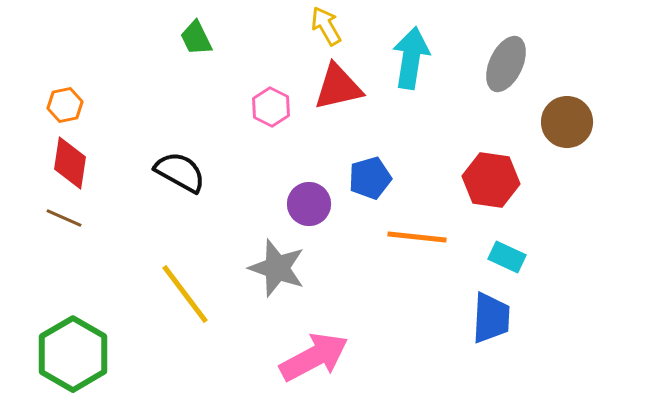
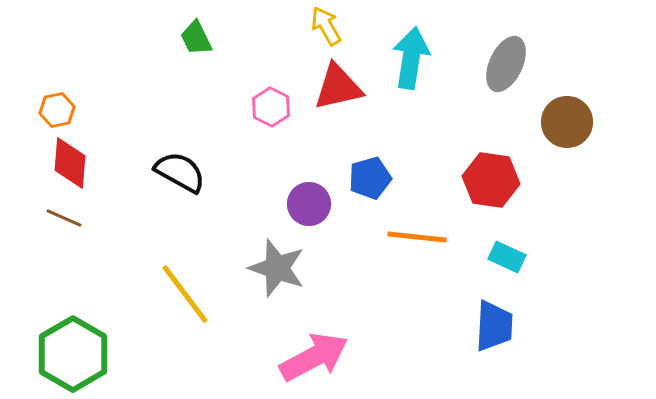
orange hexagon: moved 8 px left, 5 px down
red diamond: rotated 4 degrees counterclockwise
blue trapezoid: moved 3 px right, 8 px down
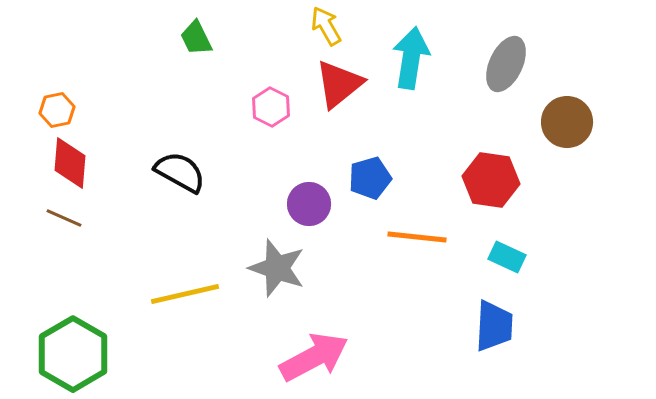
red triangle: moved 1 px right, 3 px up; rotated 26 degrees counterclockwise
yellow line: rotated 66 degrees counterclockwise
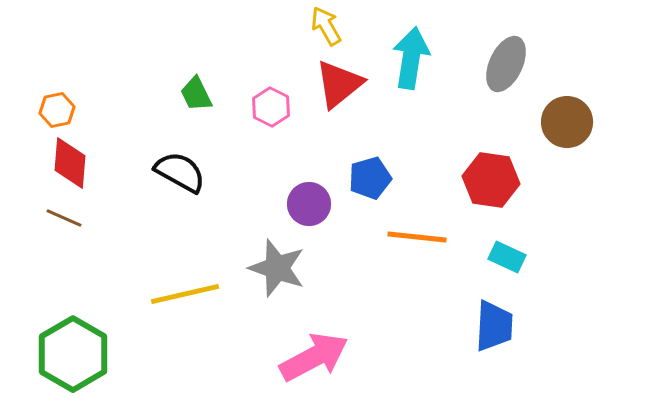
green trapezoid: moved 56 px down
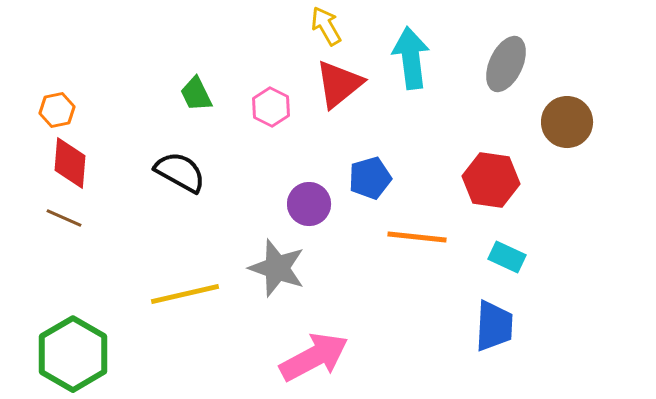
cyan arrow: rotated 16 degrees counterclockwise
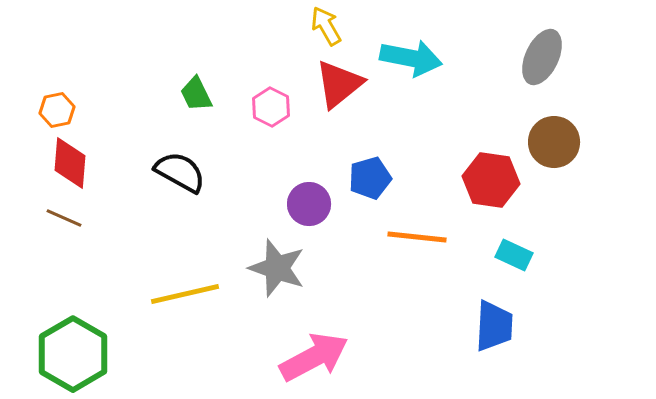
cyan arrow: rotated 108 degrees clockwise
gray ellipse: moved 36 px right, 7 px up
brown circle: moved 13 px left, 20 px down
cyan rectangle: moved 7 px right, 2 px up
